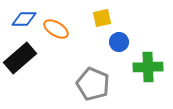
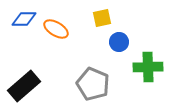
black rectangle: moved 4 px right, 28 px down
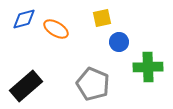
blue diamond: rotated 15 degrees counterclockwise
black rectangle: moved 2 px right
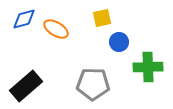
gray pentagon: rotated 20 degrees counterclockwise
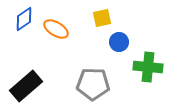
blue diamond: rotated 20 degrees counterclockwise
green cross: rotated 8 degrees clockwise
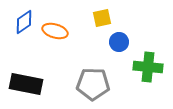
blue diamond: moved 3 px down
orange ellipse: moved 1 px left, 2 px down; rotated 15 degrees counterclockwise
black rectangle: moved 2 px up; rotated 52 degrees clockwise
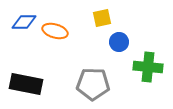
blue diamond: rotated 35 degrees clockwise
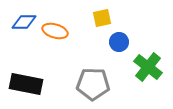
green cross: rotated 32 degrees clockwise
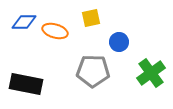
yellow square: moved 11 px left
green cross: moved 3 px right, 6 px down; rotated 16 degrees clockwise
gray pentagon: moved 13 px up
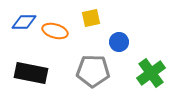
black rectangle: moved 5 px right, 11 px up
